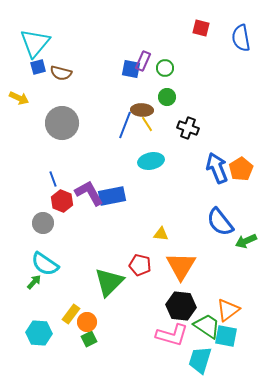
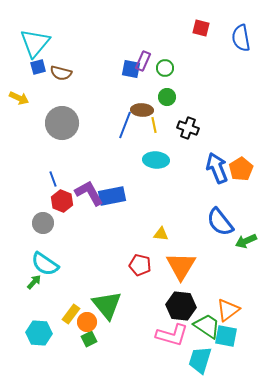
yellow line at (147, 124): moved 7 px right, 1 px down; rotated 21 degrees clockwise
cyan ellipse at (151, 161): moved 5 px right, 1 px up; rotated 15 degrees clockwise
green triangle at (109, 282): moved 2 px left, 23 px down; rotated 24 degrees counterclockwise
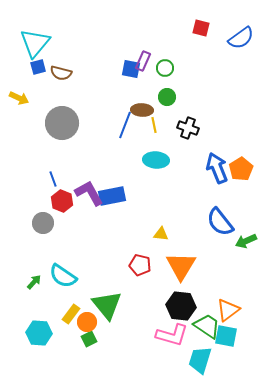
blue semicircle at (241, 38): rotated 116 degrees counterclockwise
cyan semicircle at (45, 264): moved 18 px right, 12 px down
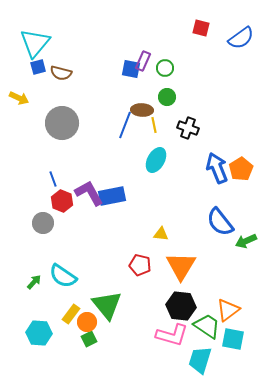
cyan ellipse at (156, 160): rotated 65 degrees counterclockwise
cyan square at (226, 336): moved 7 px right, 3 px down
